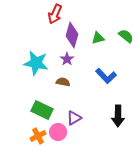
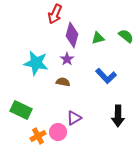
green rectangle: moved 21 px left
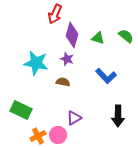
green triangle: rotated 32 degrees clockwise
purple star: rotated 16 degrees counterclockwise
pink circle: moved 3 px down
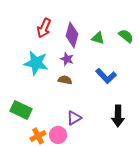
red arrow: moved 11 px left, 14 px down
brown semicircle: moved 2 px right, 2 px up
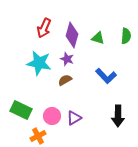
green semicircle: rotated 56 degrees clockwise
cyan star: moved 3 px right
brown semicircle: rotated 40 degrees counterclockwise
pink circle: moved 6 px left, 19 px up
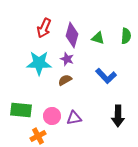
cyan star: rotated 10 degrees counterclockwise
green rectangle: rotated 20 degrees counterclockwise
purple triangle: rotated 21 degrees clockwise
